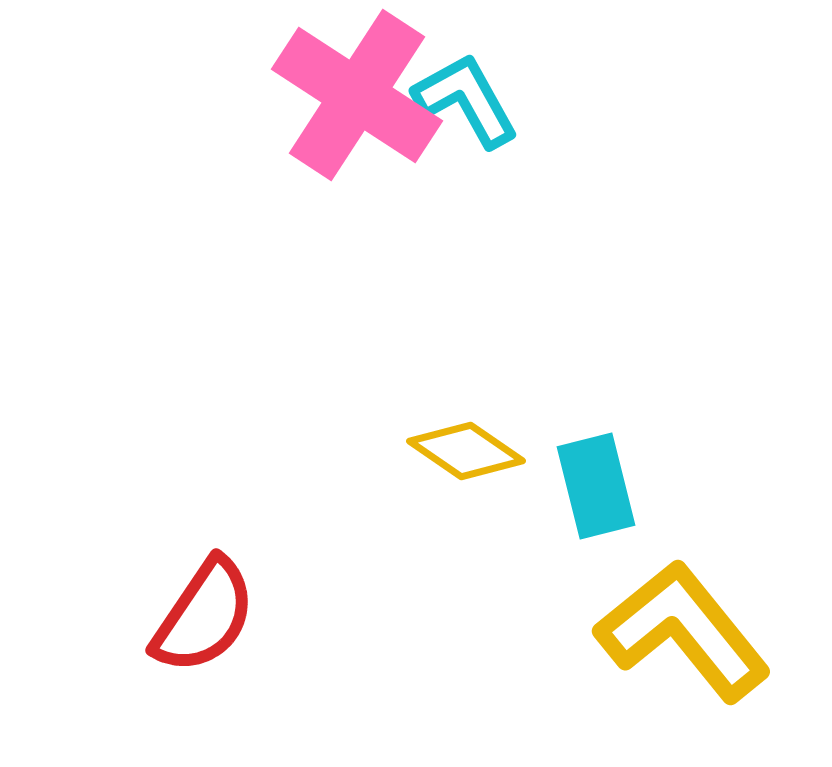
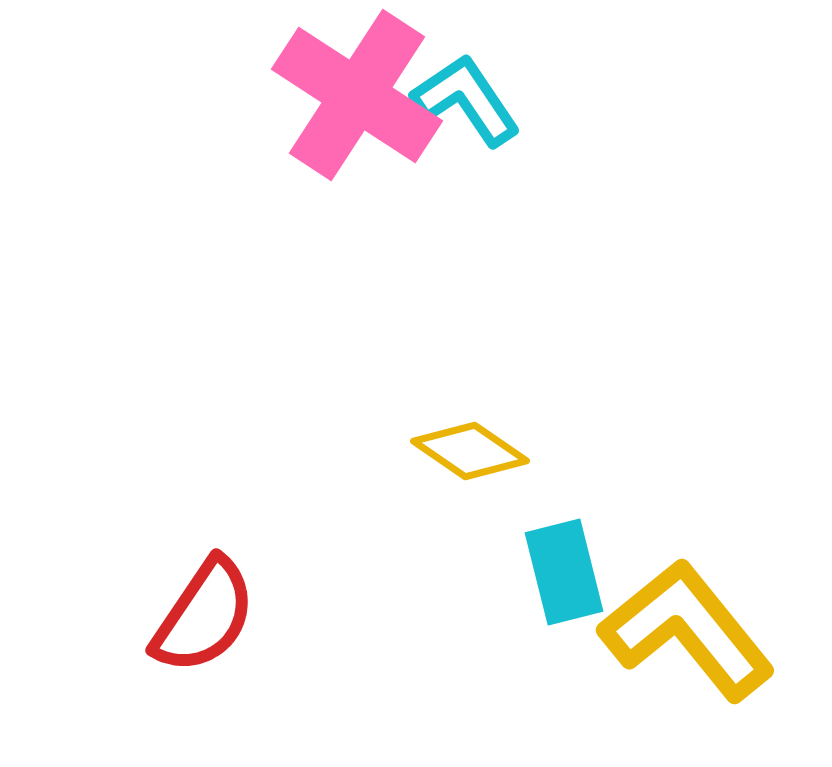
cyan L-shape: rotated 5 degrees counterclockwise
yellow diamond: moved 4 px right
cyan rectangle: moved 32 px left, 86 px down
yellow L-shape: moved 4 px right, 1 px up
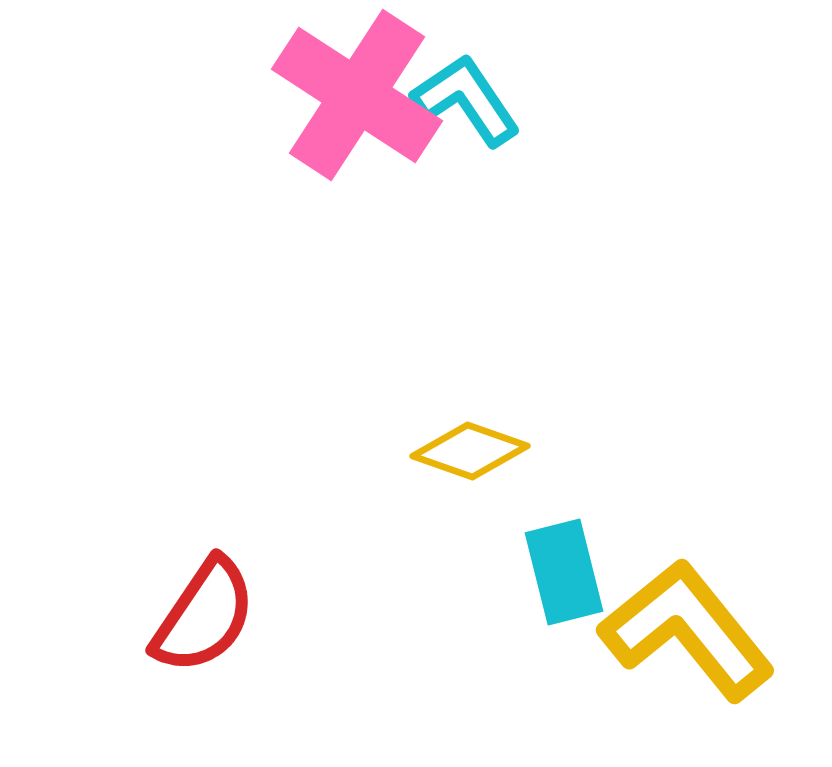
yellow diamond: rotated 15 degrees counterclockwise
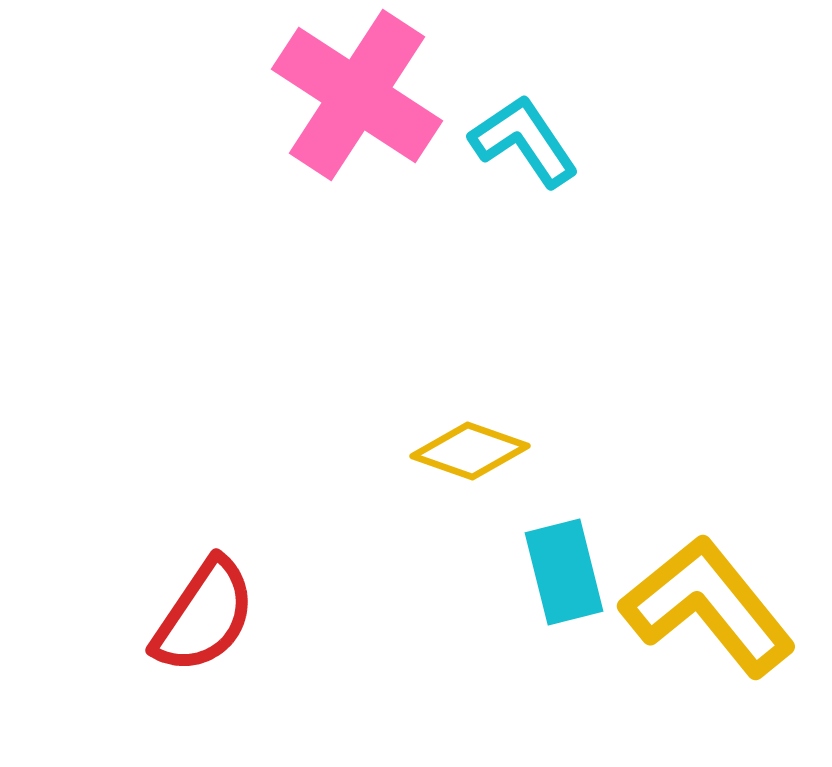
cyan L-shape: moved 58 px right, 41 px down
yellow L-shape: moved 21 px right, 24 px up
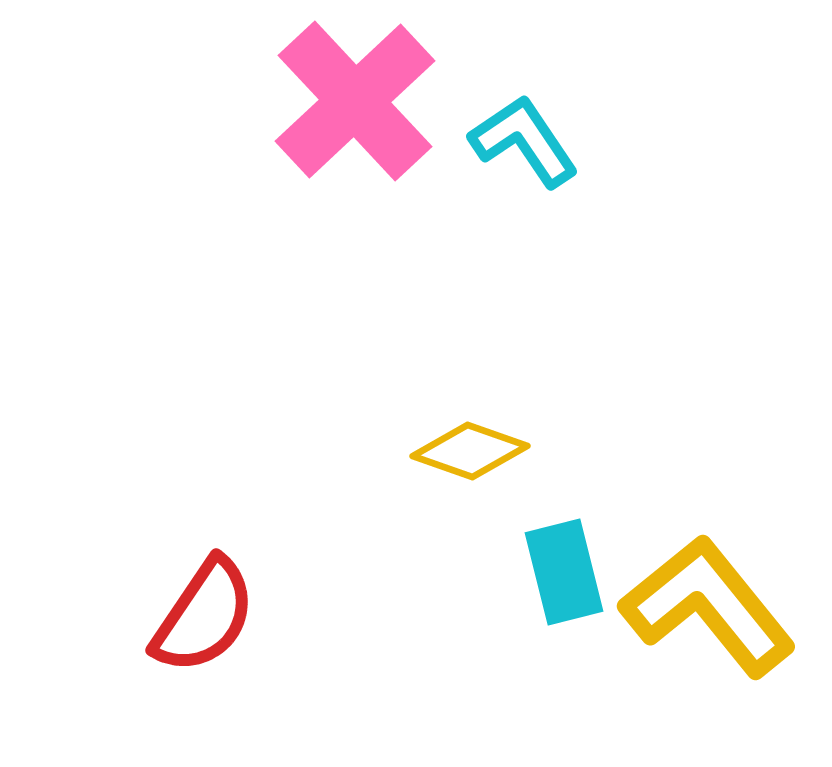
pink cross: moved 2 px left, 6 px down; rotated 14 degrees clockwise
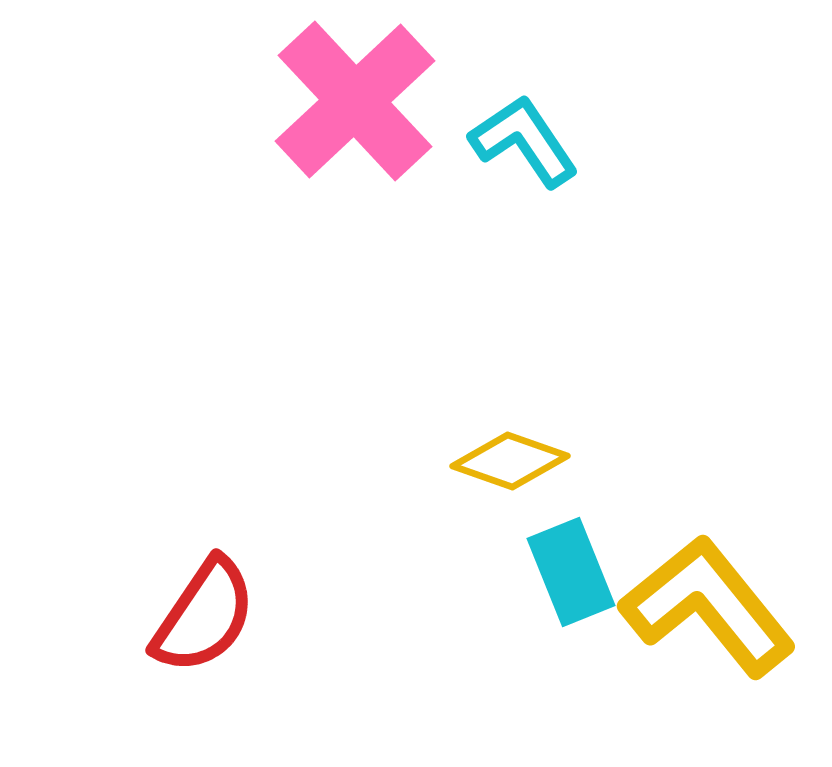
yellow diamond: moved 40 px right, 10 px down
cyan rectangle: moved 7 px right; rotated 8 degrees counterclockwise
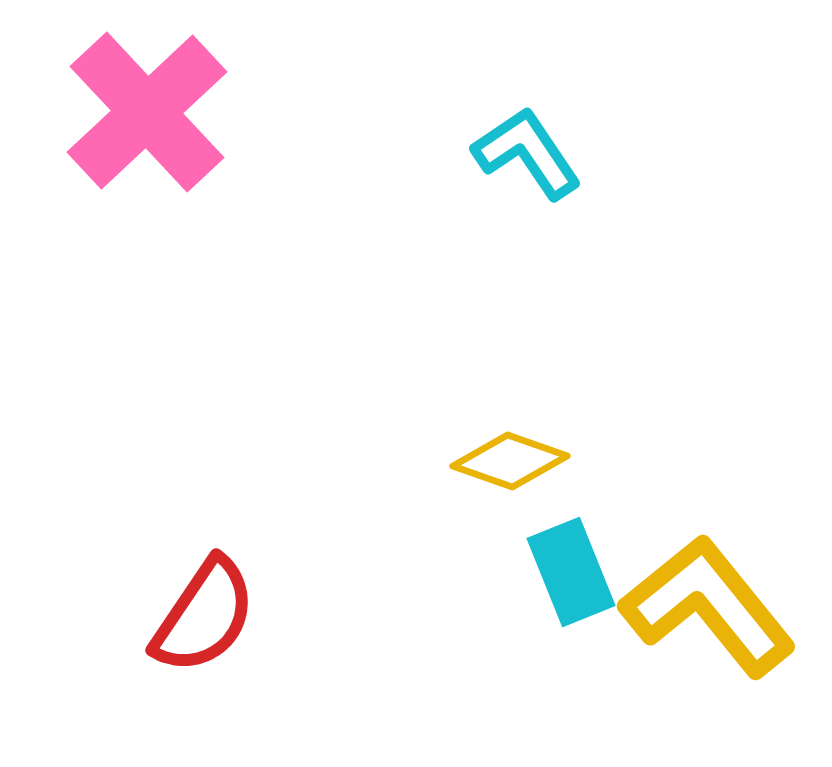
pink cross: moved 208 px left, 11 px down
cyan L-shape: moved 3 px right, 12 px down
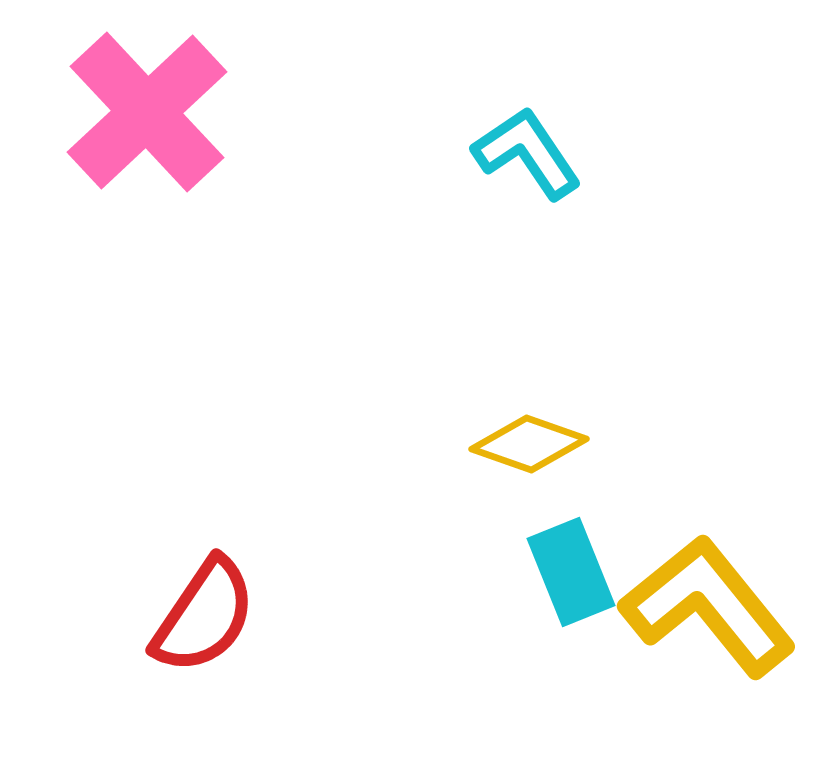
yellow diamond: moved 19 px right, 17 px up
